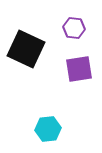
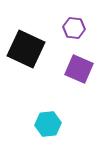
purple square: rotated 32 degrees clockwise
cyan hexagon: moved 5 px up
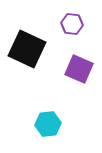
purple hexagon: moved 2 px left, 4 px up
black square: moved 1 px right
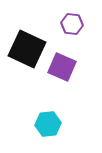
purple square: moved 17 px left, 2 px up
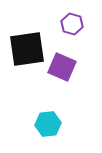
purple hexagon: rotated 10 degrees clockwise
black square: rotated 33 degrees counterclockwise
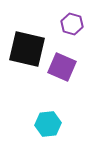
black square: rotated 21 degrees clockwise
